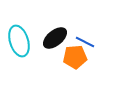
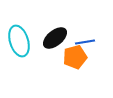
blue line: rotated 36 degrees counterclockwise
orange pentagon: rotated 10 degrees counterclockwise
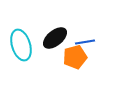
cyan ellipse: moved 2 px right, 4 px down
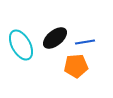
cyan ellipse: rotated 12 degrees counterclockwise
orange pentagon: moved 1 px right, 9 px down; rotated 10 degrees clockwise
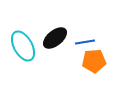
cyan ellipse: moved 2 px right, 1 px down
orange pentagon: moved 18 px right, 5 px up
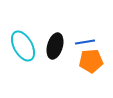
black ellipse: moved 8 px down; rotated 35 degrees counterclockwise
orange pentagon: moved 3 px left
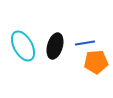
blue line: moved 1 px down
orange pentagon: moved 5 px right, 1 px down
